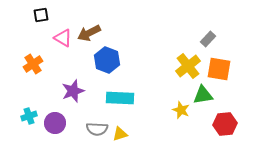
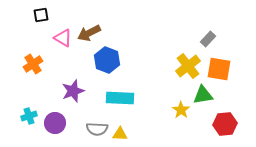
yellow star: rotated 12 degrees clockwise
yellow triangle: rotated 21 degrees clockwise
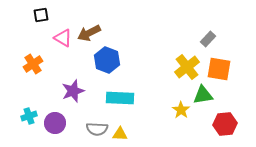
yellow cross: moved 1 px left, 1 px down
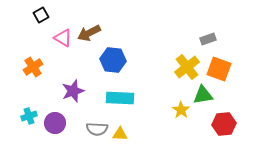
black square: rotated 21 degrees counterclockwise
gray rectangle: rotated 28 degrees clockwise
blue hexagon: moved 6 px right; rotated 15 degrees counterclockwise
orange cross: moved 3 px down
orange square: rotated 10 degrees clockwise
red hexagon: moved 1 px left
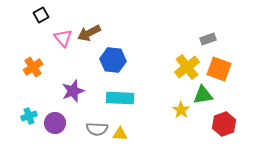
pink triangle: rotated 18 degrees clockwise
red hexagon: rotated 15 degrees counterclockwise
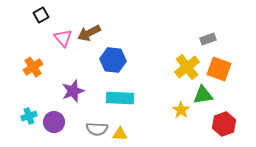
purple circle: moved 1 px left, 1 px up
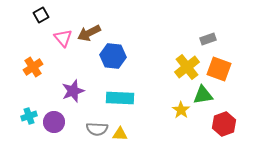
blue hexagon: moved 4 px up
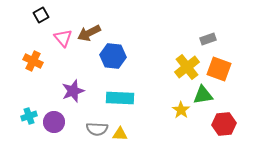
orange cross: moved 6 px up; rotated 30 degrees counterclockwise
red hexagon: rotated 15 degrees clockwise
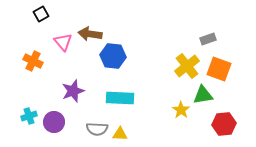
black square: moved 1 px up
brown arrow: moved 1 px right, 1 px down; rotated 35 degrees clockwise
pink triangle: moved 4 px down
yellow cross: moved 1 px up
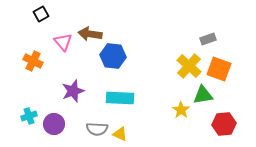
yellow cross: moved 2 px right; rotated 10 degrees counterclockwise
purple circle: moved 2 px down
yellow triangle: rotated 21 degrees clockwise
